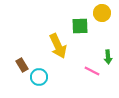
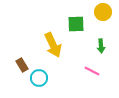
yellow circle: moved 1 px right, 1 px up
green square: moved 4 px left, 2 px up
yellow arrow: moved 5 px left, 1 px up
green arrow: moved 7 px left, 11 px up
cyan circle: moved 1 px down
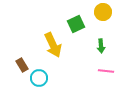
green square: rotated 24 degrees counterclockwise
pink line: moved 14 px right; rotated 21 degrees counterclockwise
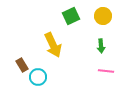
yellow circle: moved 4 px down
green square: moved 5 px left, 8 px up
cyan circle: moved 1 px left, 1 px up
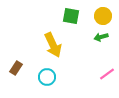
green square: rotated 36 degrees clockwise
green arrow: moved 9 px up; rotated 80 degrees clockwise
brown rectangle: moved 6 px left, 3 px down; rotated 64 degrees clockwise
pink line: moved 1 px right, 3 px down; rotated 42 degrees counterclockwise
cyan circle: moved 9 px right
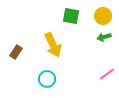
green arrow: moved 3 px right
brown rectangle: moved 16 px up
cyan circle: moved 2 px down
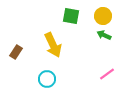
green arrow: moved 2 px up; rotated 40 degrees clockwise
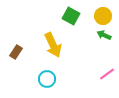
green square: rotated 18 degrees clockwise
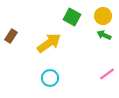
green square: moved 1 px right, 1 px down
yellow arrow: moved 4 px left, 2 px up; rotated 100 degrees counterclockwise
brown rectangle: moved 5 px left, 16 px up
cyan circle: moved 3 px right, 1 px up
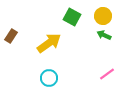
cyan circle: moved 1 px left
